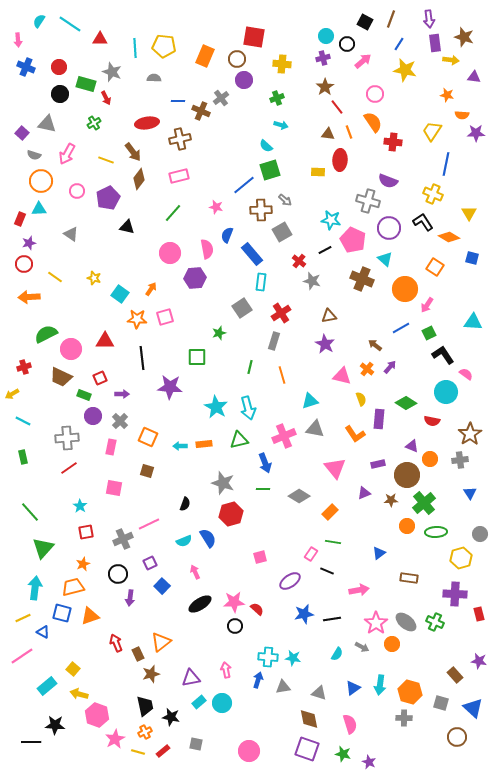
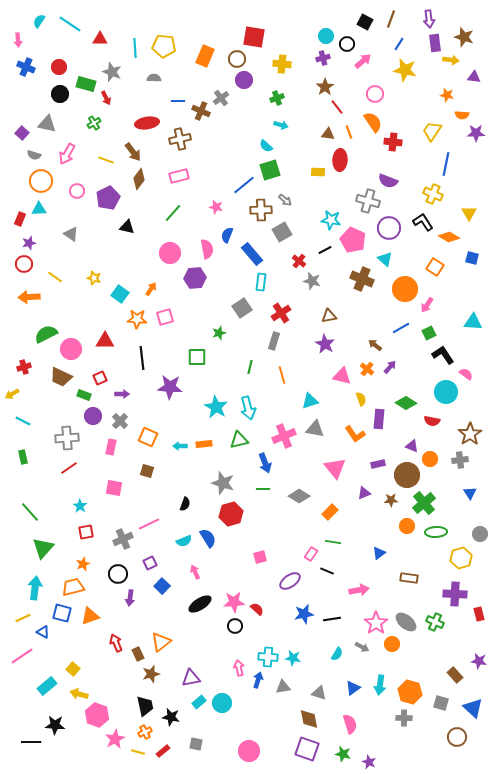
pink arrow at (226, 670): moved 13 px right, 2 px up
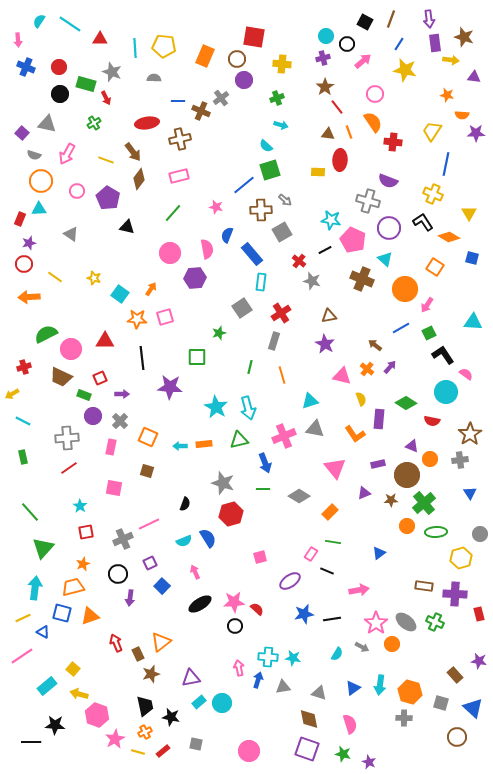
purple pentagon at (108, 198): rotated 15 degrees counterclockwise
brown rectangle at (409, 578): moved 15 px right, 8 px down
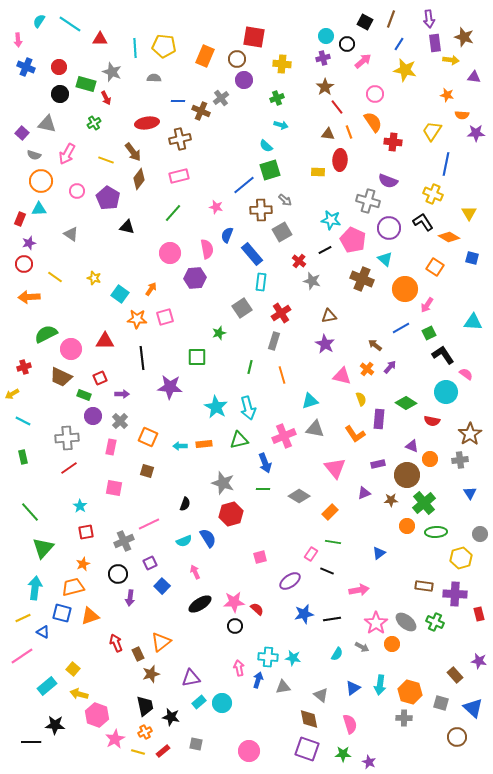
gray cross at (123, 539): moved 1 px right, 2 px down
gray triangle at (319, 693): moved 2 px right, 2 px down; rotated 21 degrees clockwise
green star at (343, 754): rotated 14 degrees counterclockwise
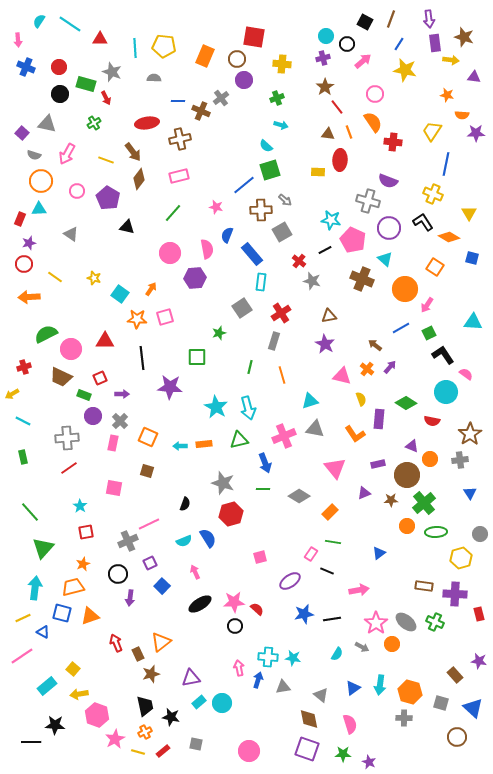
pink rectangle at (111, 447): moved 2 px right, 4 px up
gray cross at (124, 541): moved 4 px right
yellow arrow at (79, 694): rotated 24 degrees counterclockwise
